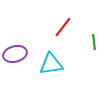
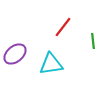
green line: moved 1 px left, 1 px up
purple ellipse: rotated 25 degrees counterclockwise
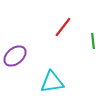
purple ellipse: moved 2 px down
cyan triangle: moved 1 px right, 18 px down
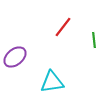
green line: moved 1 px right, 1 px up
purple ellipse: moved 1 px down
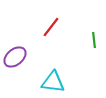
red line: moved 12 px left
cyan triangle: moved 1 px right; rotated 15 degrees clockwise
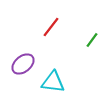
green line: moved 2 px left; rotated 42 degrees clockwise
purple ellipse: moved 8 px right, 7 px down
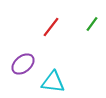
green line: moved 16 px up
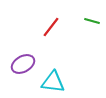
green line: moved 3 px up; rotated 70 degrees clockwise
purple ellipse: rotated 10 degrees clockwise
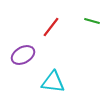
purple ellipse: moved 9 px up
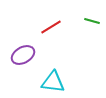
red line: rotated 20 degrees clockwise
